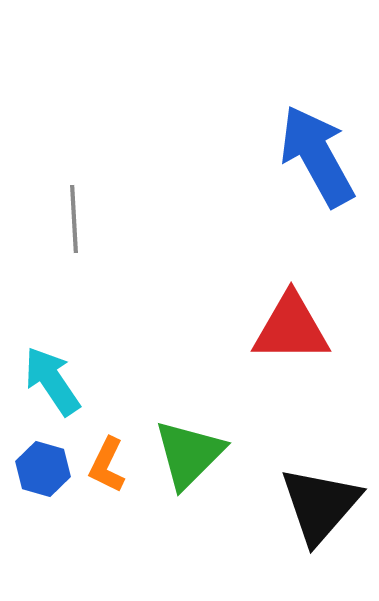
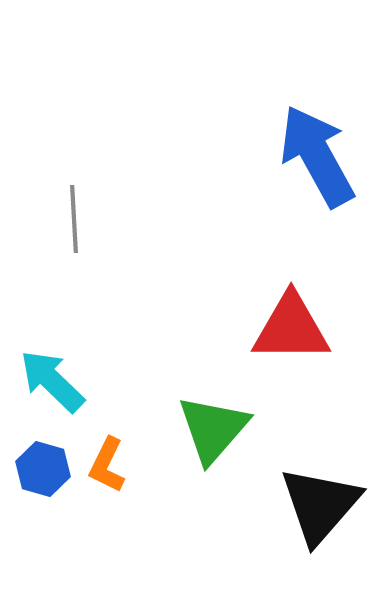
cyan arrow: rotated 12 degrees counterclockwise
green triangle: moved 24 px right, 25 px up; rotated 4 degrees counterclockwise
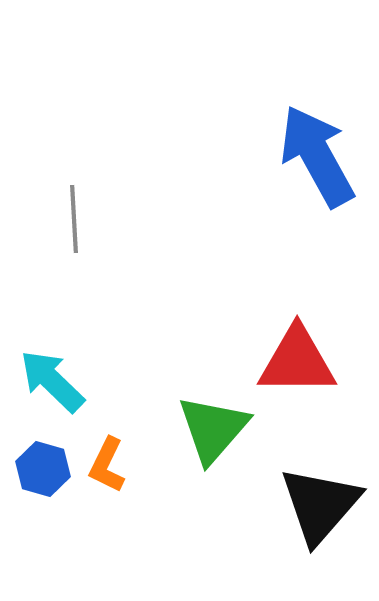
red triangle: moved 6 px right, 33 px down
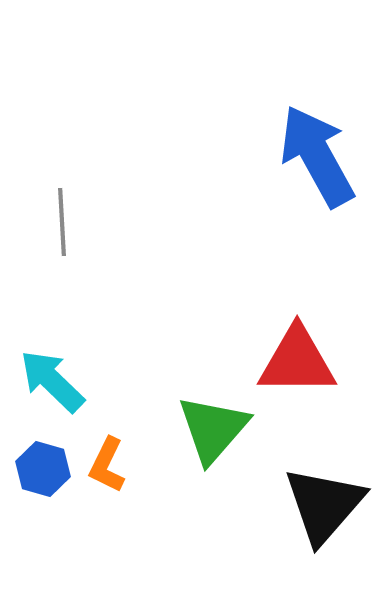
gray line: moved 12 px left, 3 px down
black triangle: moved 4 px right
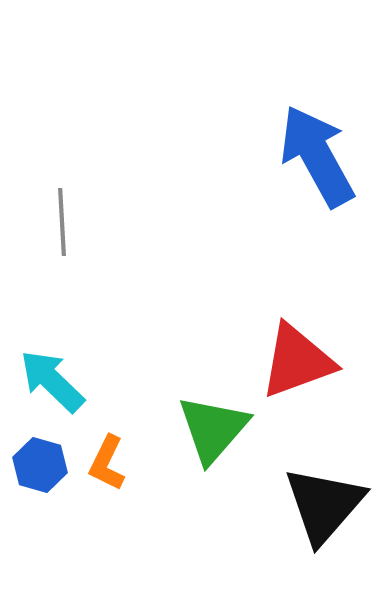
red triangle: rotated 20 degrees counterclockwise
orange L-shape: moved 2 px up
blue hexagon: moved 3 px left, 4 px up
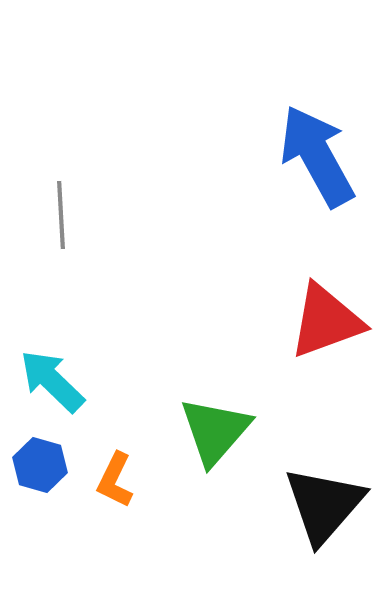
gray line: moved 1 px left, 7 px up
red triangle: moved 29 px right, 40 px up
green triangle: moved 2 px right, 2 px down
orange L-shape: moved 8 px right, 17 px down
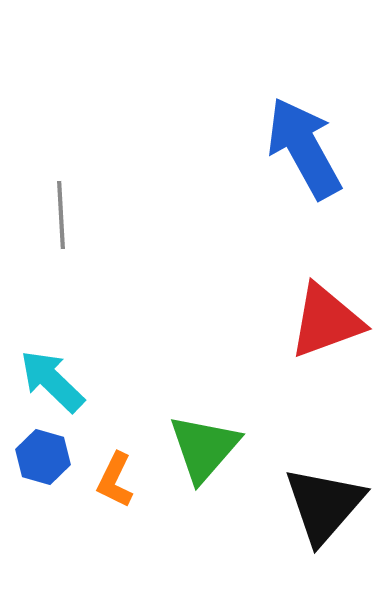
blue arrow: moved 13 px left, 8 px up
green triangle: moved 11 px left, 17 px down
blue hexagon: moved 3 px right, 8 px up
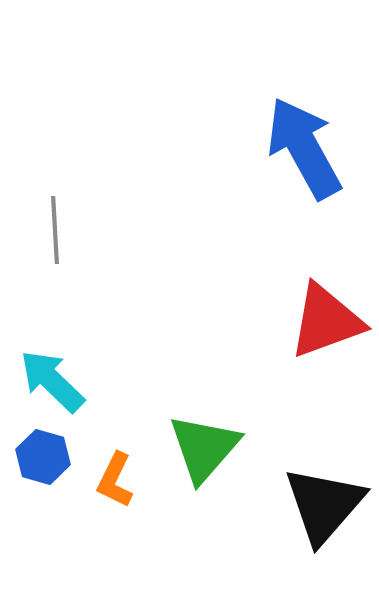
gray line: moved 6 px left, 15 px down
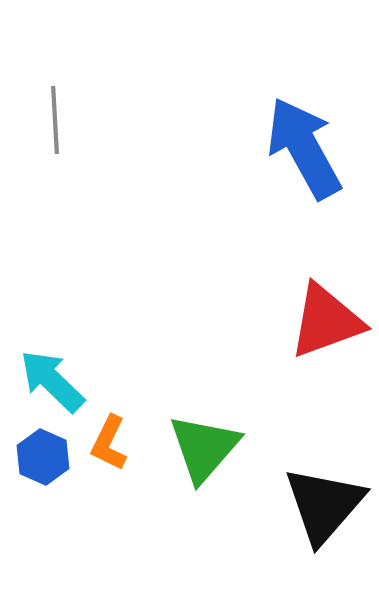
gray line: moved 110 px up
blue hexagon: rotated 8 degrees clockwise
orange L-shape: moved 6 px left, 37 px up
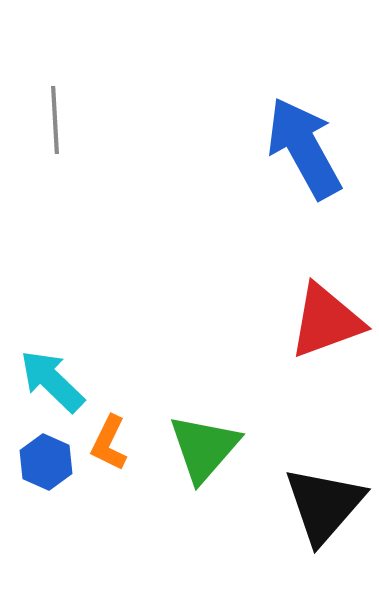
blue hexagon: moved 3 px right, 5 px down
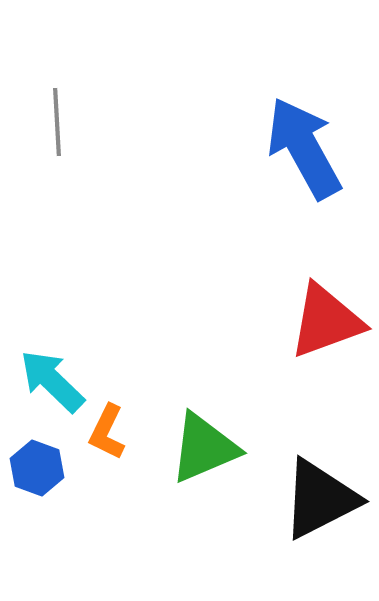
gray line: moved 2 px right, 2 px down
orange L-shape: moved 2 px left, 11 px up
green triangle: rotated 26 degrees clockwise
blue hexagon: moved 9 px left, 6 px down; rotated 4 degrees counterclockwise
black triangle: moved 4 px left, 6 px up; rotated 22 degrees clockwise
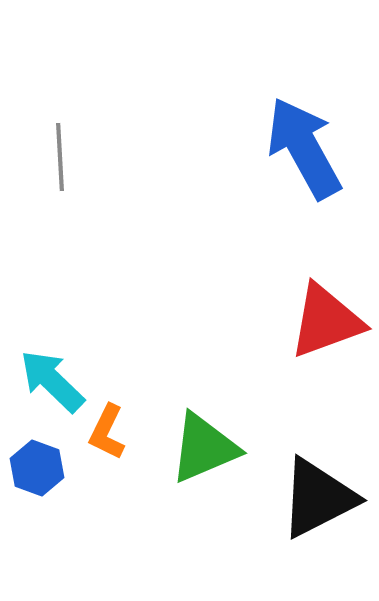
gray line: moved 3 px right, 35 px down
black triangle: moved 2 px left, 1 px up
